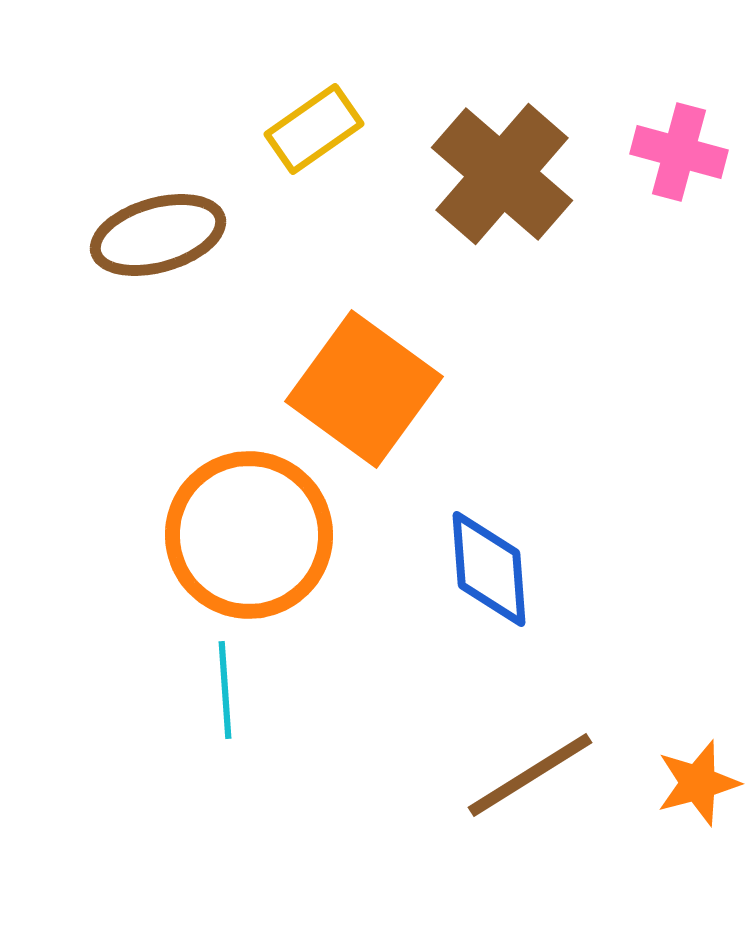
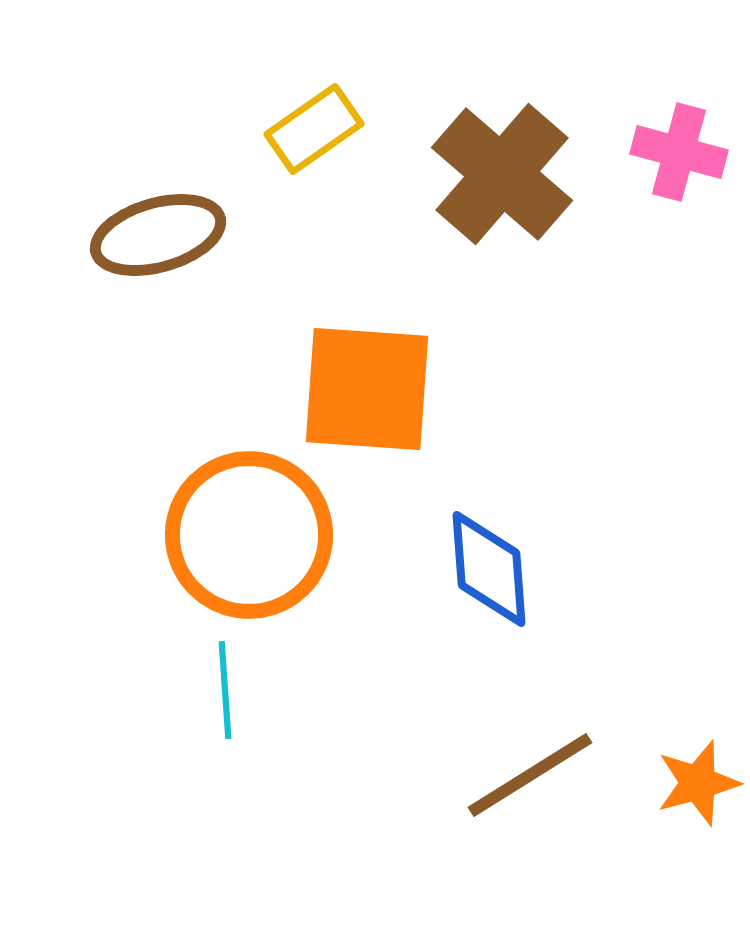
orange square: moved 3 px right; rotated 32 degrees counterclockwise
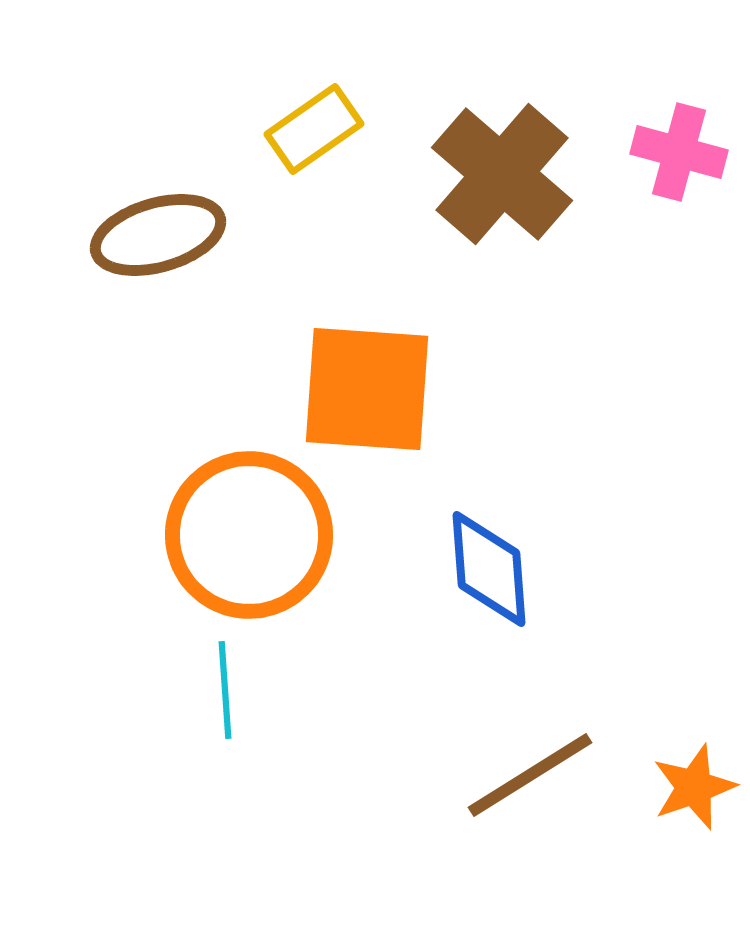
orange star: moved 4 px left, 4 px down; rotated 4 degrees counterclockwise
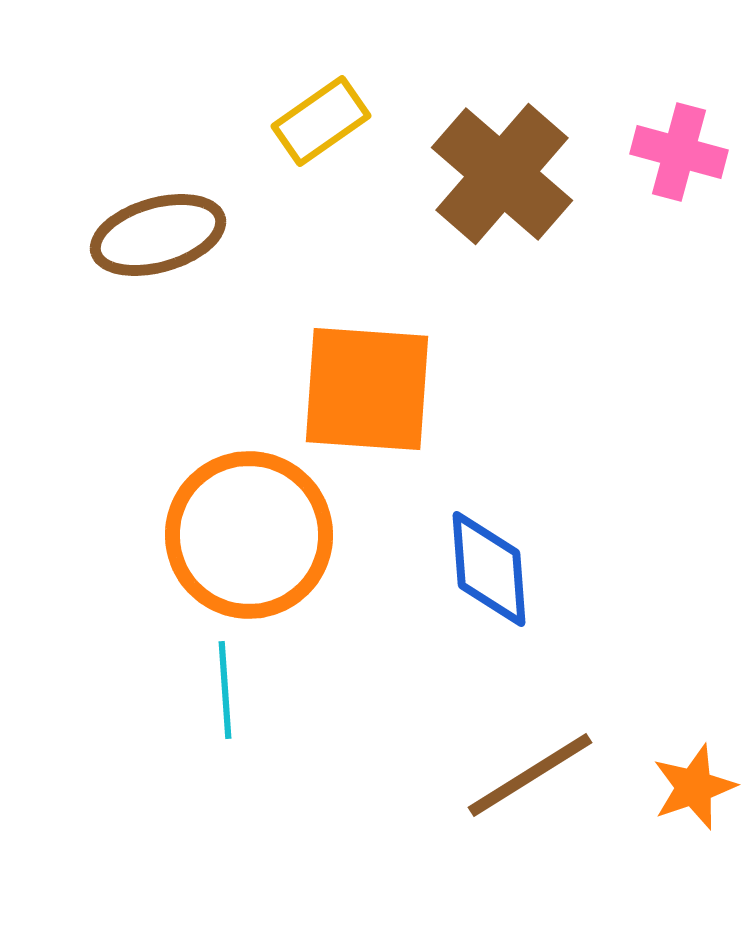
yellow rectangle: moved 7 px right, 8 px up
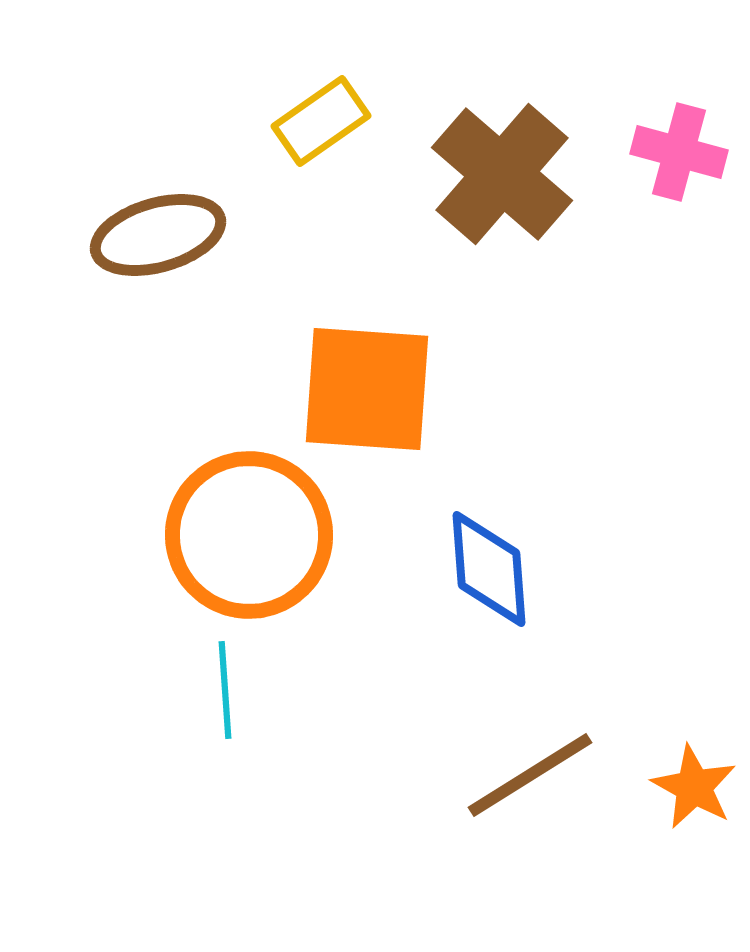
orange star: rotated 24 degrees counterclockwise
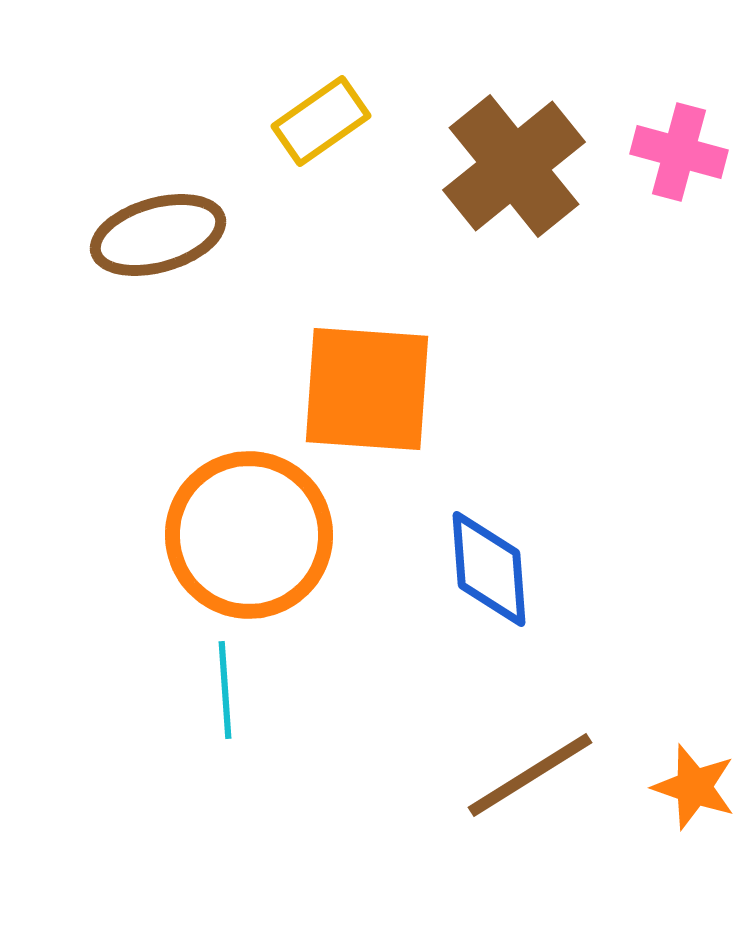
brown cross: moved 12 px right, 8 px up; rotated 10 degrees clockwise
orange star: rotated 10 degrees counterclockwise
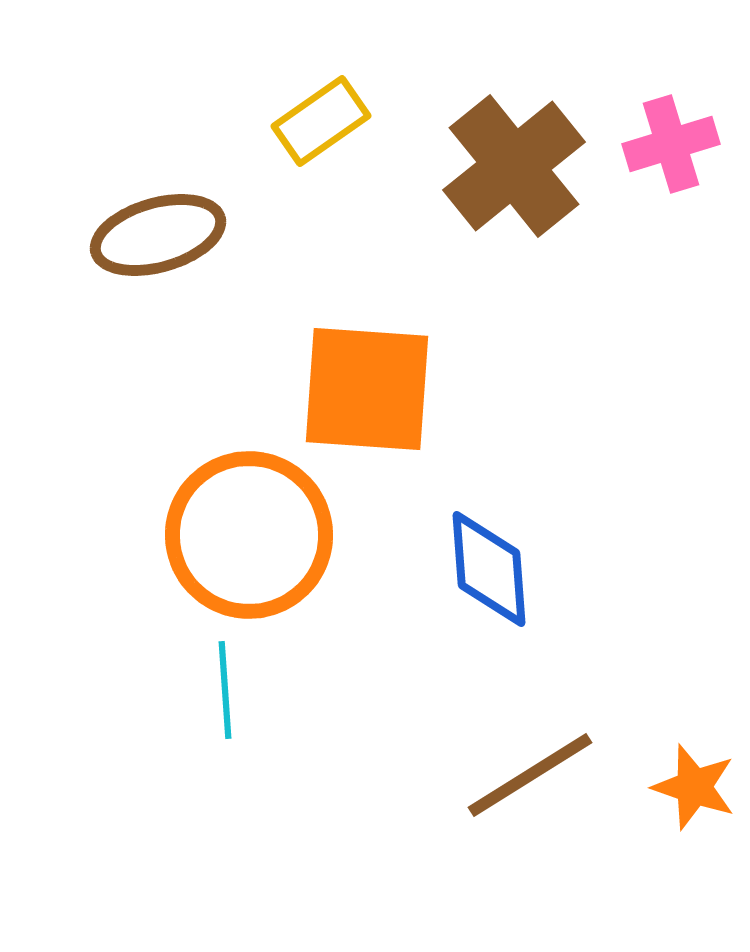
pink cross: moved 8 px left, 8 px up; rotated 32 degrees counterclockwise
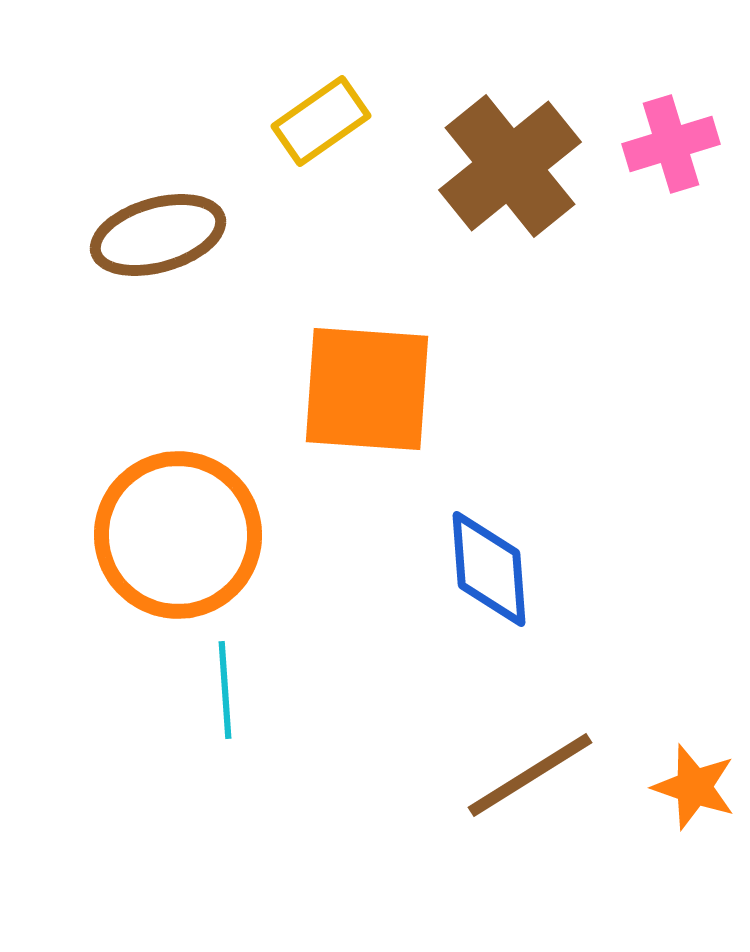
brown cross: moved 4 px left
orange circle: moved 71 px left
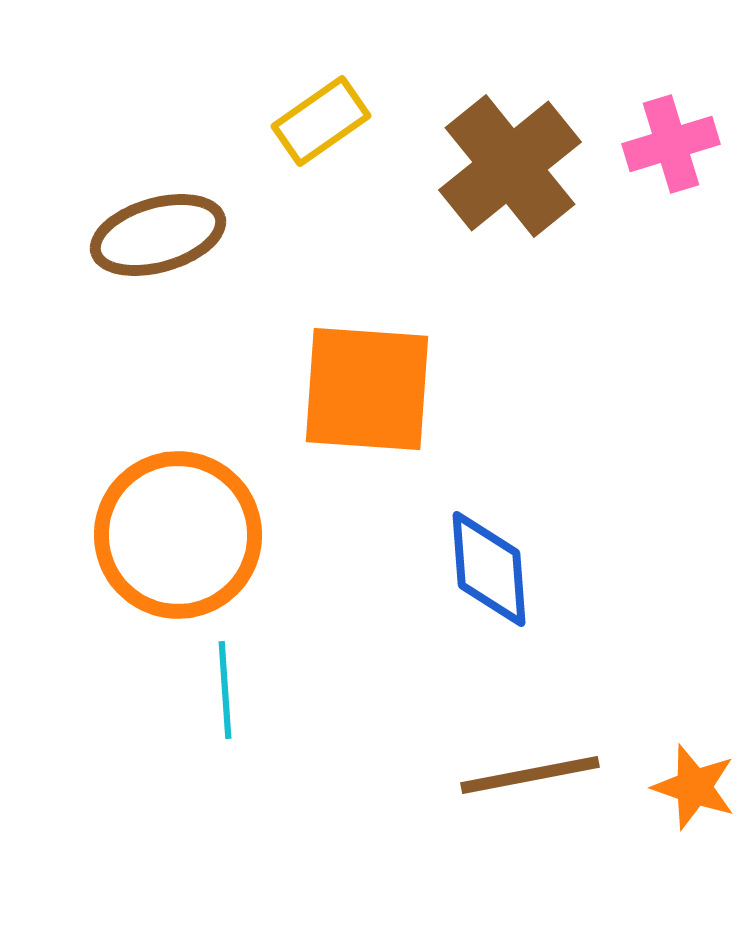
brown line: rotated 21 degrees clockwise
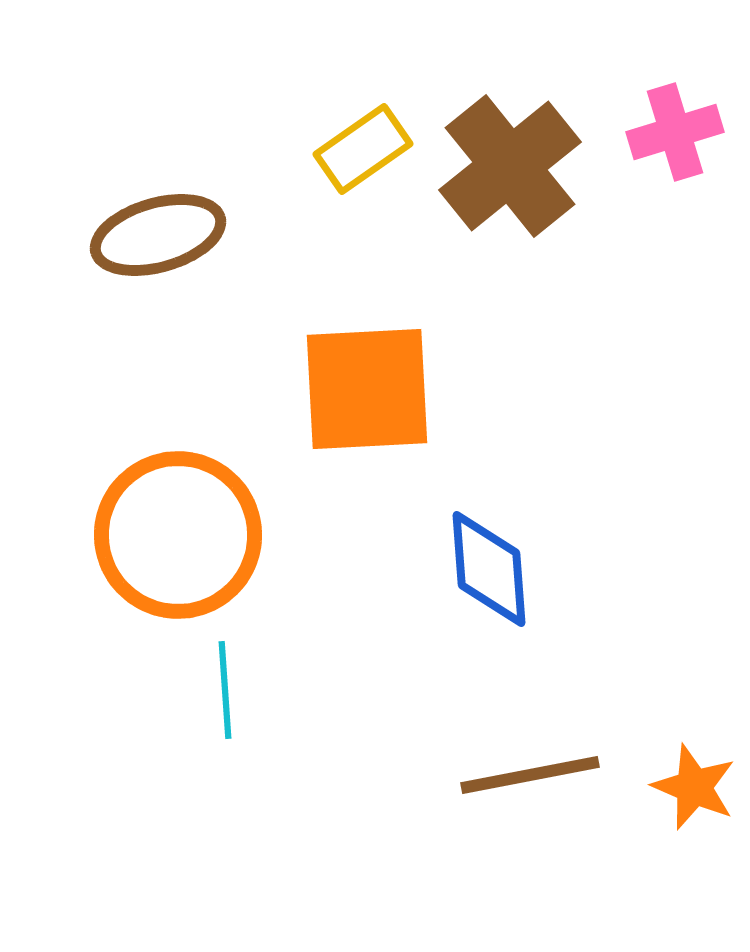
yellow rectangle: moved 42 px right, 28 px down
pink cross: moved 4 px right, 12 px up
orange square: rotated 7 degrees counterclockwise
orange star: rotated 4 degrees clockwise
